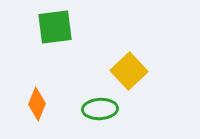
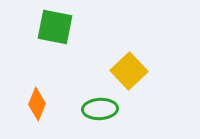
green square: rotated 18 degrees clockwise
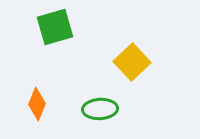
green square: rotated 27 degrees counterclockwise
yellow square: moved 3 px right, 9 px up
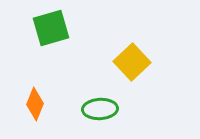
green square: moved 4 px left, 1 px down
orange diamond: moved 2 px left
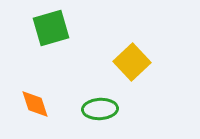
orange diamond: rotated 40 degrees counterclockwise
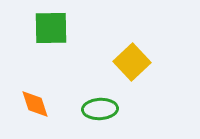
green square: rotated 15 degrees clockwise
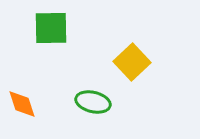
orange diamond: moved 13 px left
green ellipse: moved 7 px left, 7 px up; rotated 16 degrees clockwise
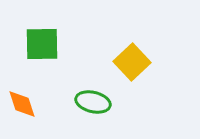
green square: moved 9 px left, 16 px down
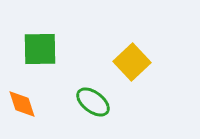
green square: moved 2 px left, 5 px down
green ellipse: rotated 24 degrees clockwise
